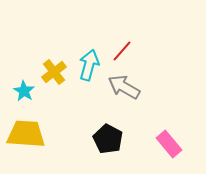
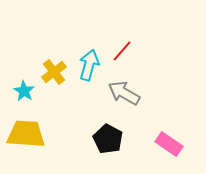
gray arrow: moved 6 px down
pink rectangle: rotated 16 degrees counterclockwise
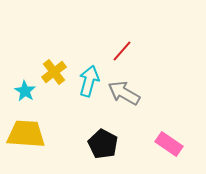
cyan arrow: moved 16 px down
cyan star: moved 1 px right
black pentagon: moved 5 px left, 5 px down
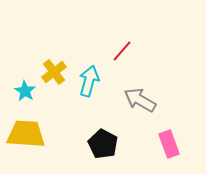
gray arrow: moved 16 px right, 7 px down
pink rectangle: rotated 36 degrees clockwise
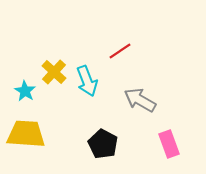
red line: moved 2 px left; rotated 15 degrees clockwise
yellow cross: rotated 10 degrees counterclockwise
cyan arrow: moved 2 px left; rotated 144 degrees clockwise
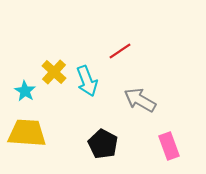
yellow trapezoid: moved 1 px right, 1 px up
pink rectangle: moved 2 px down
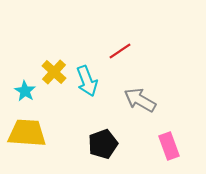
black pentagon: rotated 24 degrees clockwise
